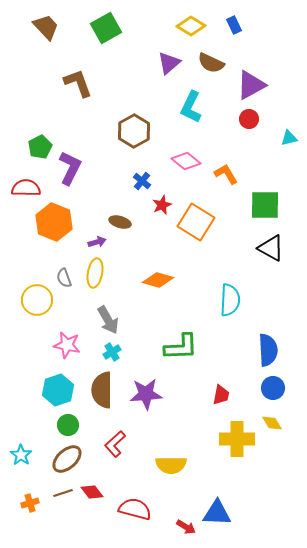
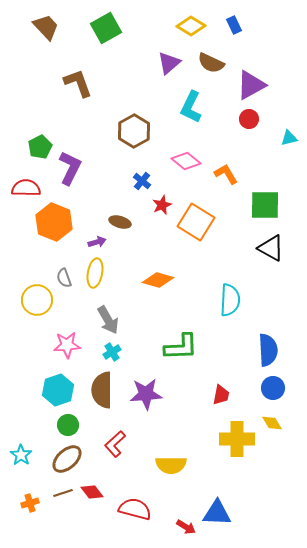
pink star at (67, 345): rotated 16 degrees counterclockwise
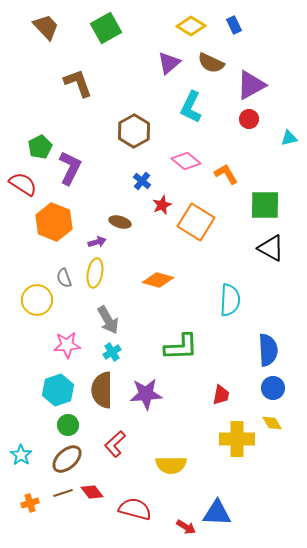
red semicircle at (26, 188): moved 3 px left, 4 px up; rotated 32 degrees clockwise
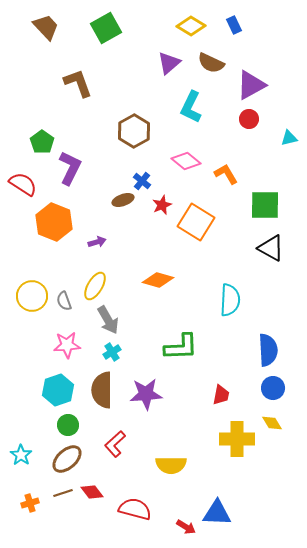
green pentagon at (40, 147): moved 2 px right, 5 px up; rotated 10 degrees counterclockwise
brown ellipse at (120, 222): moved 3 px right, 22 px up; rotated 35 degrees counterclockwise
yellow ellipse at (95, 273): moved 13 px down; rotated 20 degrees clockwise
gray semicircle at (64, 278): moved 23 px down
yellow circle at (37, 300): moved 5 px left, 4 px up
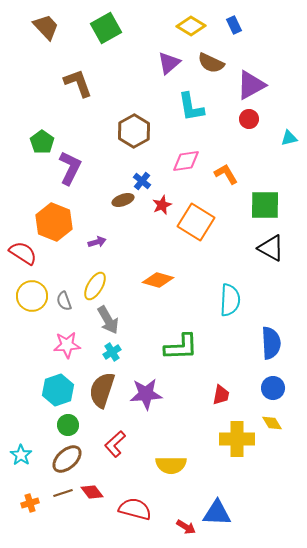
cyan L-shape at (191, 107): rotated 36 degrees counterclockwise
pink diamond at (186, 161): rotated 48 degrees counterclockwise
red semicircle at (23, 184): moved 69 px down
blue semicircle at (268, 350): moved 3 px right, 7 px up
brown semicircle at (102, 390): rotated 18 degrees clockwise
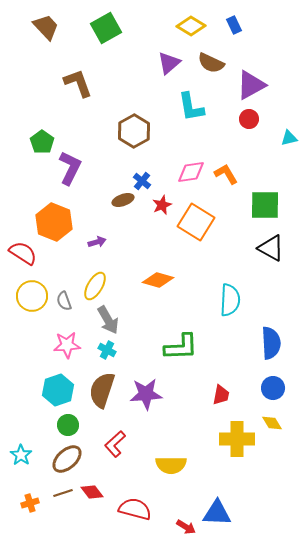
pink diamond at (186, 161): moved 5 px right, 11 px down
cyan cross at (112, 352): moved 5 px left, 2 px up; rotated 30 degrees counterclockwise
